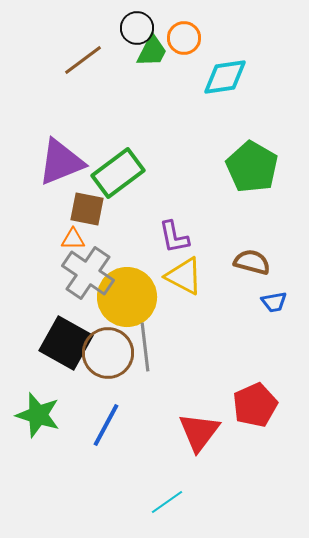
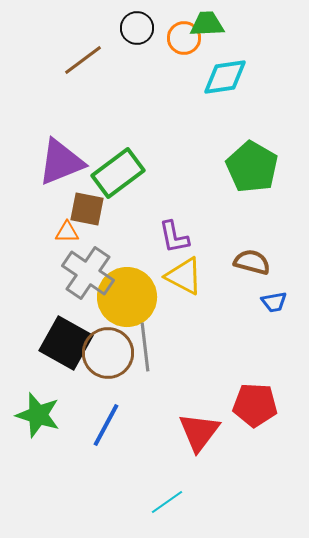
green trapezoid: moved 55 px right, 27 px up; rotated 120 degrees counterclockwise
orange triangle: moved 6 px left, 7 px up
red pentagon: rotated 27 degrees clockwise
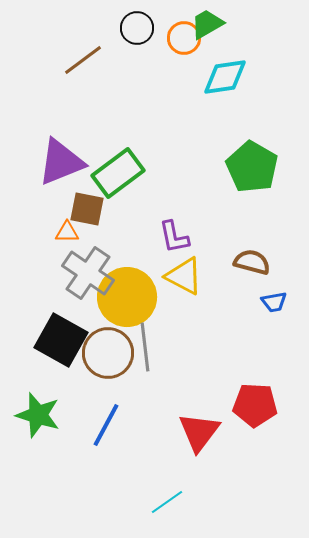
green trapezoid: rotated 27 degrees counterclockwise
black square: moved 5 px left, 3 px up
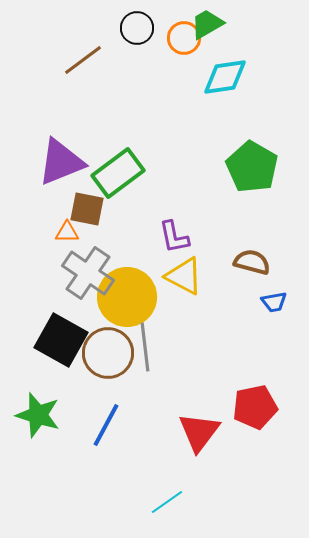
red pentagon: moved 2 px down; rotated 15 degrees counterclockwise
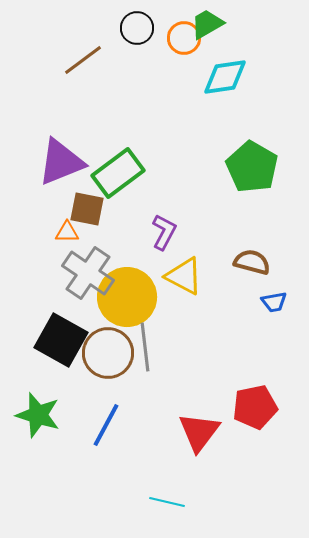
purple L-shape: moved 10 px left, 5 px up; rotated 141 degrees counterclockwise
cyan line: rotated 48 degrees clockwise
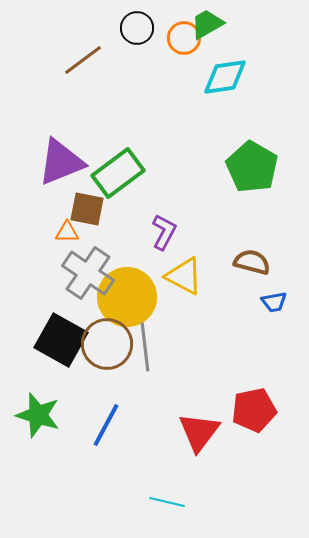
brown circle: moved 1 px left, 9 px up
red pentagon: moved 1 px left, 3 px down
